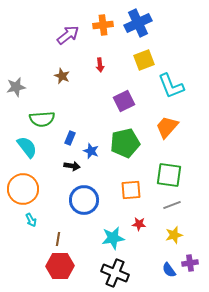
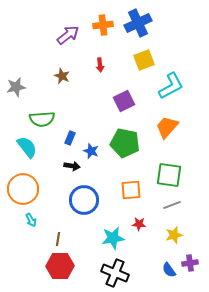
cyan L-shape: rotated 96 degrees counterclockwise
green pentagon: rotated 24 degrees clockwise
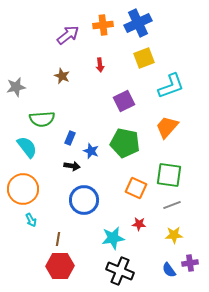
yellow square: moved 2 px up
cyan L-shape: rotated 8 degrees clockwise
orange square: moved 5 px right, 2 px up; rotated 30 degrees clockwise
yellow star: rotated 12 degrees clockwise
black cross: moved 5 px right, 2 px up
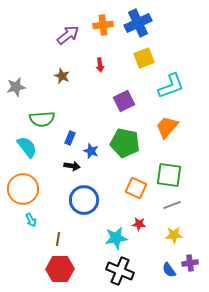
cyan star: moved 3 px right
red hexagon: moved 3 px down
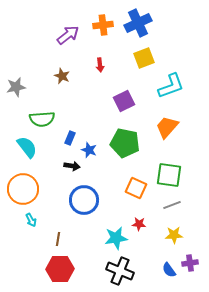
blue star: moved 2 px left, 1 px up
